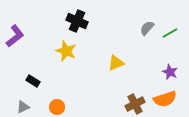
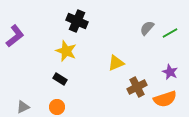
black rectangle: moved 27 px right, 2 px up
brown cross: moved 2 px right, 17 px up
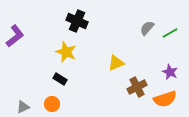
yellow star: moved 1 px down
orange circle: moved 5 px left, 3 px up
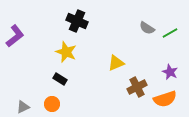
gray semicircle: rotated 98 degrees counterclockwise
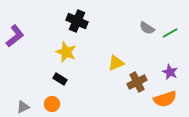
brown cross: moved 5 px up
